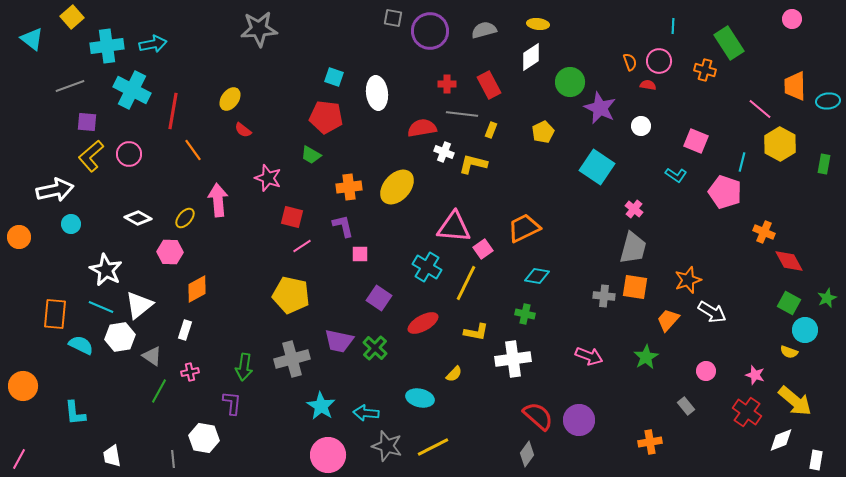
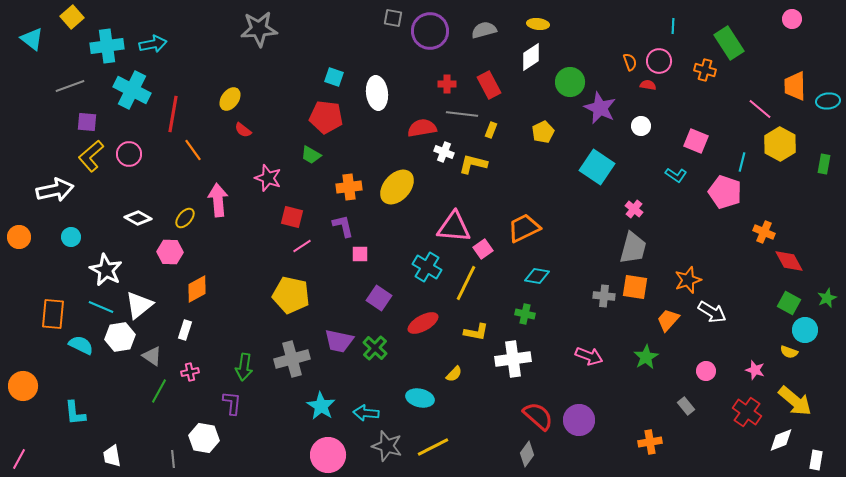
red line at (173, 111): moved 3 px down
cyan circle at (71, 224): moved 13 px down
orange rectangle at (55, 314): moved 2 px left
pink star at (755, 375): moved 5 px up
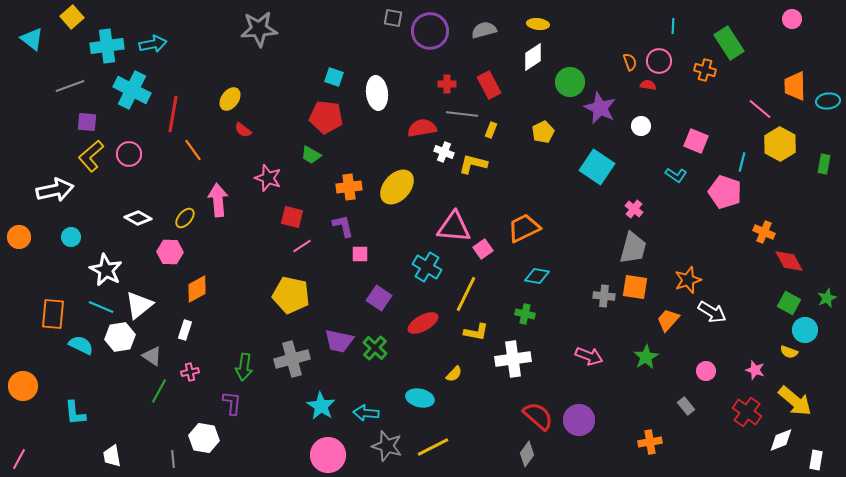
white diamond at (531, 57): moved 2 px right
yellow line at (466, 283): moved 11 px down
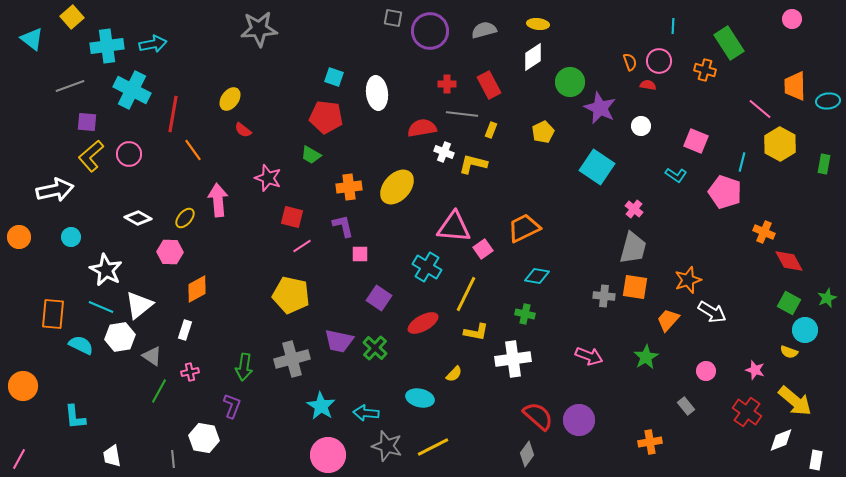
purple L-shape at (232, 403): moved 3 px down; rotated 15 degrees clockwise
cyan L-shape at (75, 413): moved 4 px down
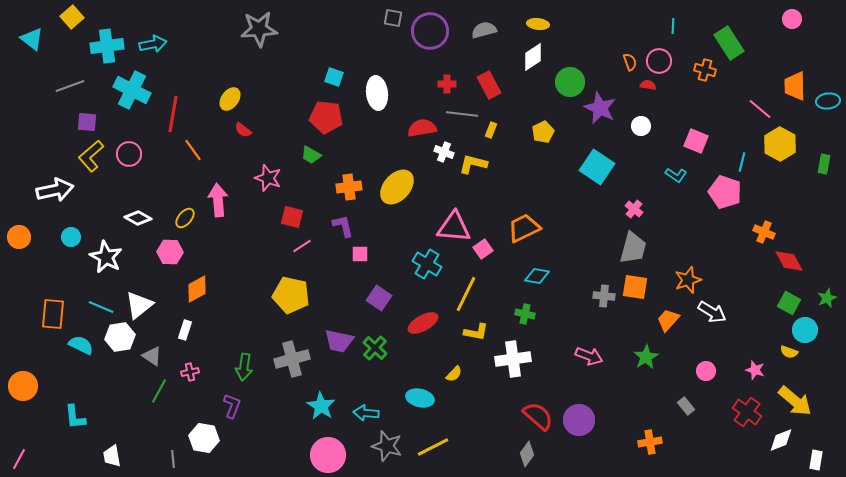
cyan cross at (427, 267): moved 3 px up
white star at (106, 270): moved 13 px up
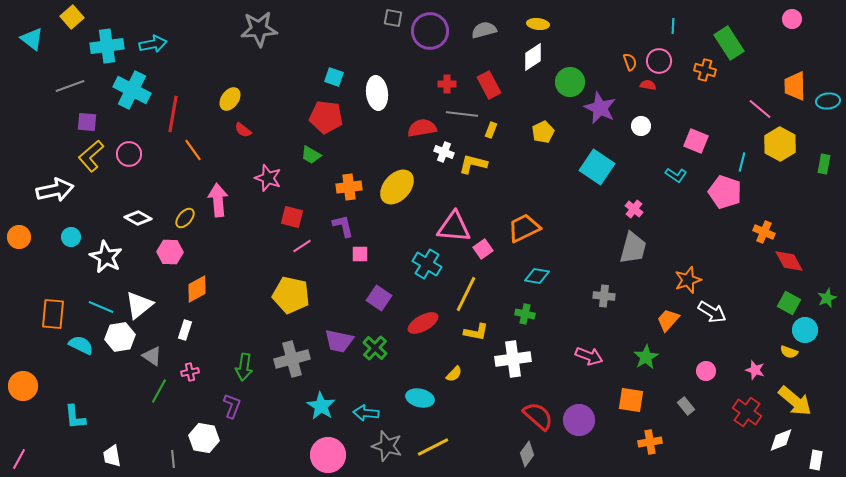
orange square at (635, 287): moved 4 px left, 113 px down
